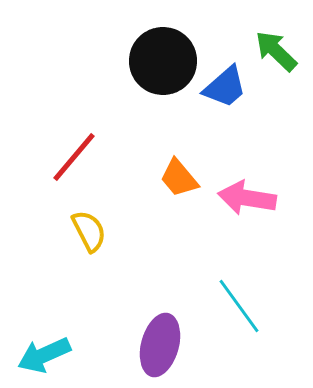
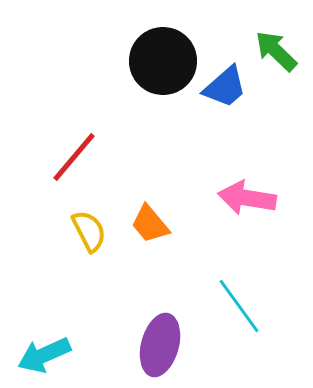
orange trapezoid: moved 29 px left, 46 px down
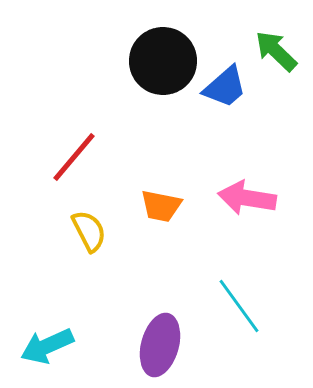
orange trapezoid: moved 11 px right, 18 px up; rotated 39 degrees counterclockwise
cyan arrow: moved 3 px right, 9 px up
